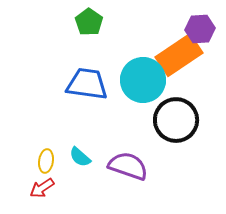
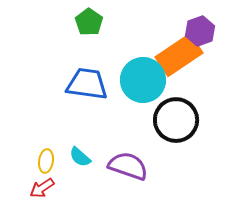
purple hexagon: moved 2 px down; rotated 16 degrees counterclockwise
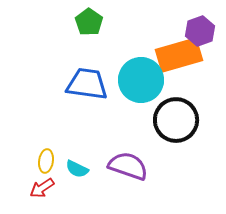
orange rectangle: rotated 18 degrees clockwise
cyan circle: moved 2 px left
cyan semicircle: moved 3 px left, 12 px down; rotated 15 degrees counterclockwise
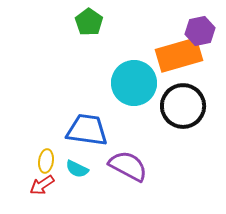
purple hexagon: rotated 8 degrees clockwise
cyan circle: moved 7 px left, 3 px down
blue trapezoid: moved 46 px down
black circle: moved 7 px right, 14 px up
purple semicircle: rotated 9 degrees clockwise
red arrow: moved 3 px up
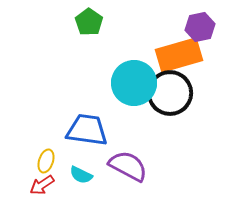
purple hexagon: moved 4 px up
black circle: moved 13 px left, 13 px up
yellow ellipse: rotated 10 degrees clockwise
cyan semicircle: moved 4 px right, 6 px down
